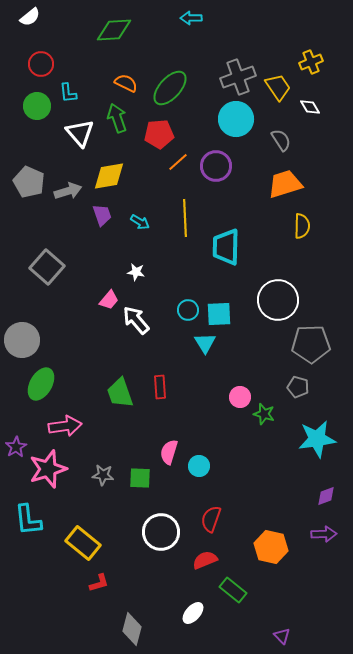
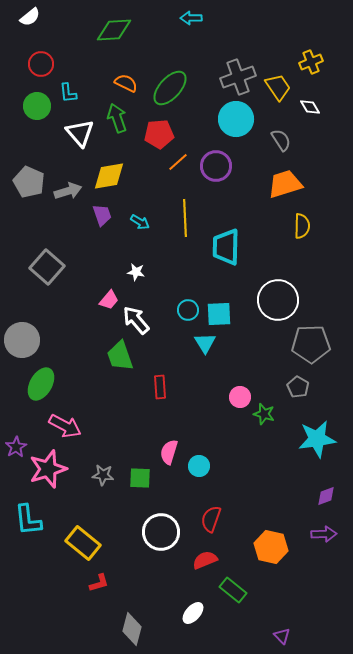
gray pentagon at (298, 387): rotated 15 degrees clockwise
green trapezoid at (120, 393): moved 37 px up
pink arrow at (65, 426): rotated 36 degrees clockwise
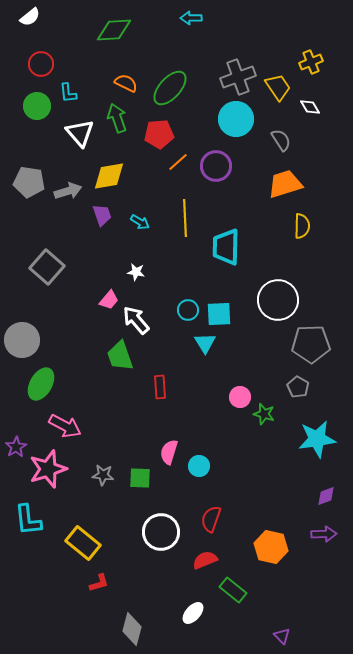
gray pentagon at (29, 182): rotated 16 degrees counterclockwise
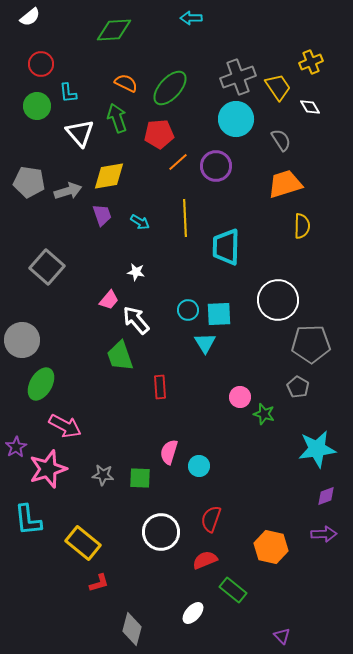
cyan star at (317, 439): moved 10 px down
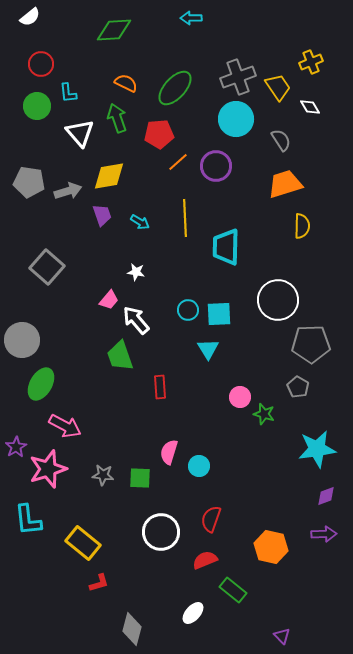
green ellipse at (170, 88): moved 5 px right
cyan triangle at (205, 343): moved 3 px right, 6 px down
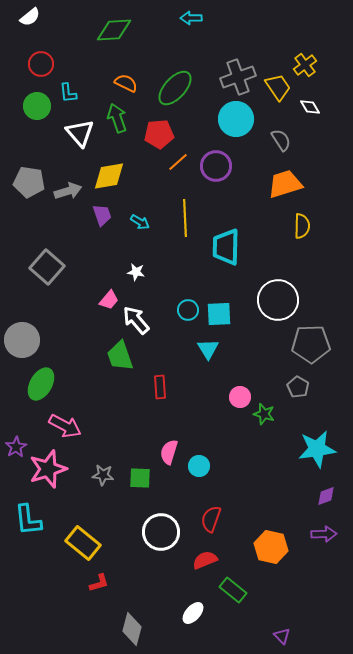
yellow cross at (311, 62): moved 6 px left, 3 px down; rotated 15 degrees counterclockwise
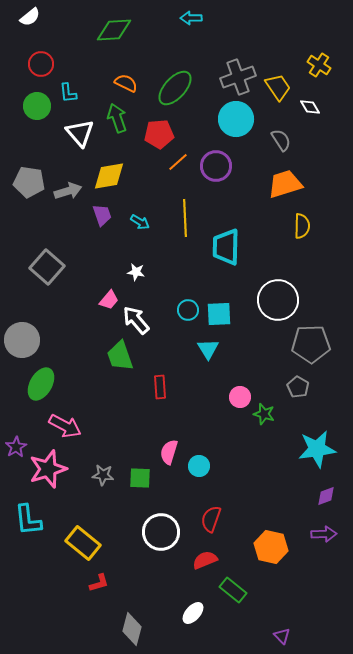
yellow cross at (305, 65): moved 14 px right; rotated 20 degrees counterclockwise
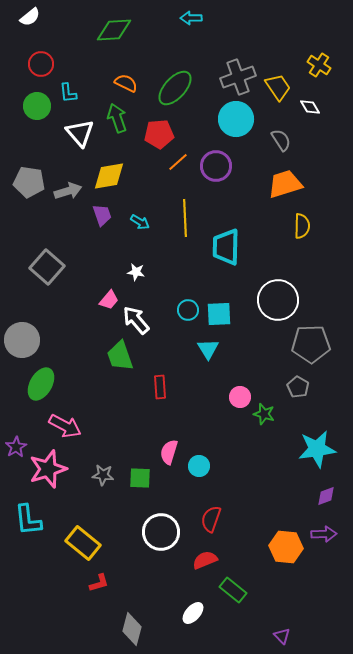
orange hexagon at (271, 547): moved 15 px right; rotated 8 degrees counterclockwise
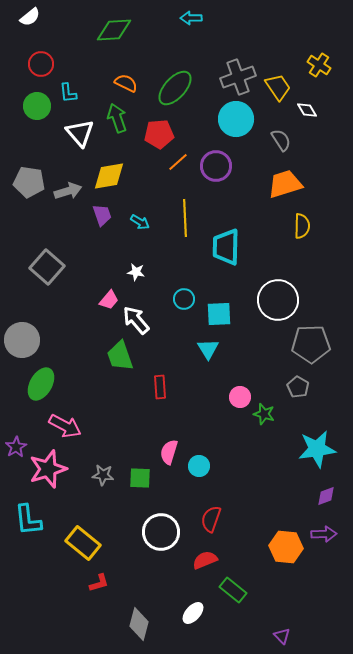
white diamond at (310, 107): moved 3 px left, 3 px down
cyan circle at (188, 310): moved 4 px left, 11 px up
gray diamond at (132, 629): moved 7 px right, 5 px up
